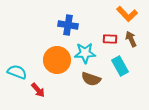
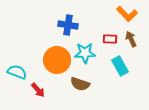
brown semicircle: moved 11 px left, 5 px down
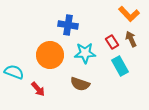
orange L-shape: moved 2 px right
red rectangle: moved 2 px right, 3 px down; rotated 56 degrees clockwise
orange circle: moved 7 px left, 5 px up
cyan semicircle: moved 3 px left
red arrow: moved 1 px up
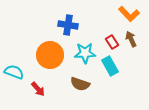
cyan rectangle: moved 10 px left
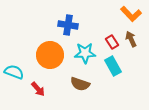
orange L-shape: moved 2 px right
cyan rectangle: moved 3 px right
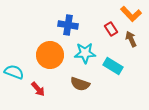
red rectangle: moved 1 px left, 13 px up
cyan rectangle: rotated 30 degrees counterclockwise
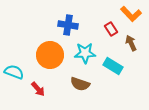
brown arrow: moved 4 px down
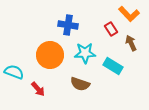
orange L-shape: moved 2 px left
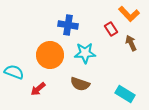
cyan rectangle: moved 12 px right, 28 px down
red arrow: rotated 91 degrees clockwise
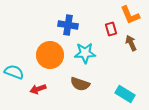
orange L-shape: moved 1 px right, 1 px down; rotated 20 degrees clockwise
red rectangle: rotated 16 degrees clockwise
red arrow: rotated 21 degrees clockwise
